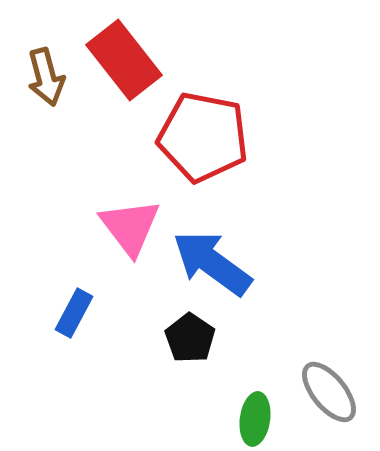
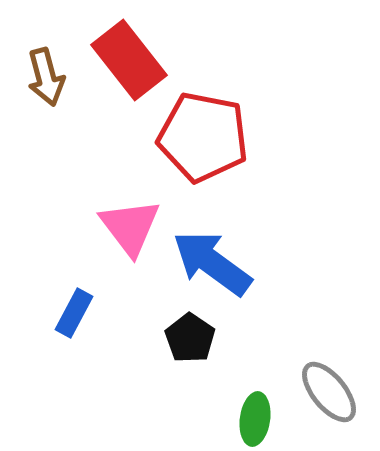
red rectangle: moved 5 px right
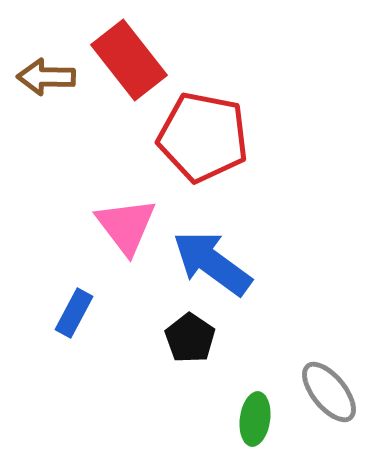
brown arrow: rotated 106 degrees clockwise
pink triangle: moved 4 px left, 1 px up
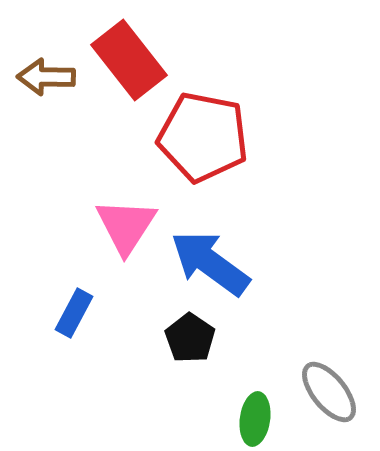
pink triangle: rotated 10 degrees clockwise
blue arrow: moved 2 px left
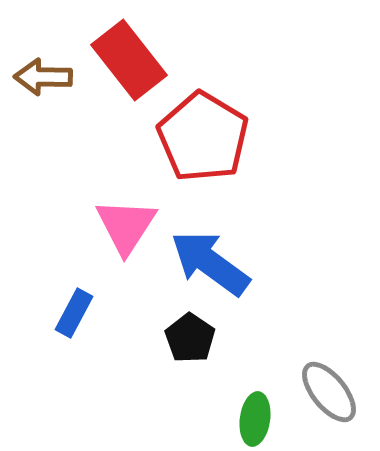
brown arrow: moved 3 px left
red pentagon: rotated 20 degrees clockwise
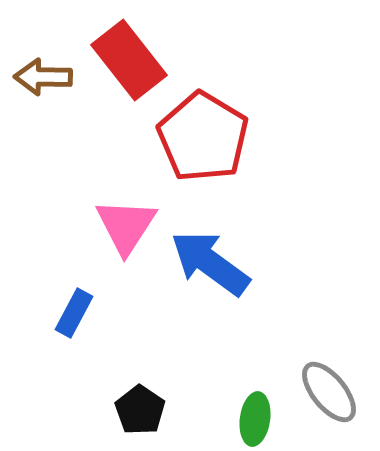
black pentagon: moved 50 px left, 72 px down
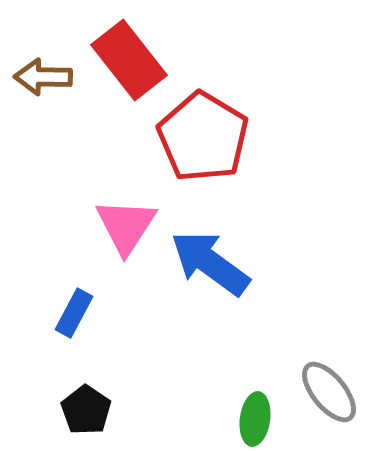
black pentagon: moved 54 px left
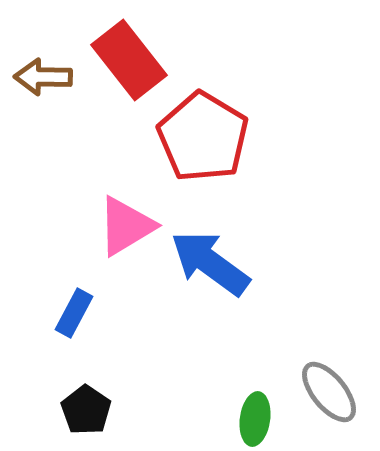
pink triangle: rotated 26 degrees clockwise
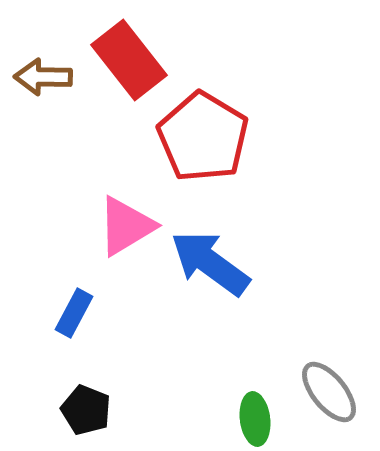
black pentagon: rotated 12 degrees counterclockwise
green ellipse: rotated 15 degrees counterclockwise
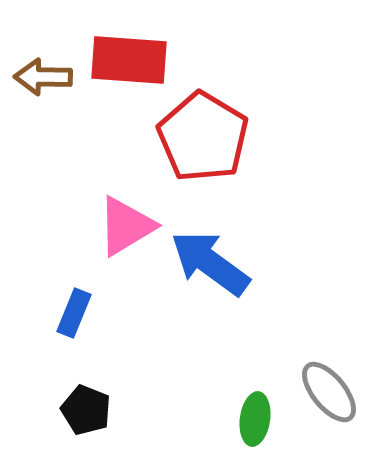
red rectangle: rotated 48 degrees counterclockwise
blue rectangle: rotated 6 degrees counterclockwise
green ellipse: rotated 15 degrees clockwise
